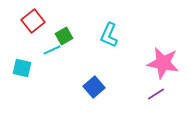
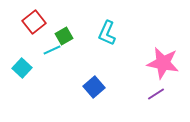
red square: moved 1 px right, 1 px down
cyan L-shape: moved 2 px left, 2 px up
cyan square: rotated 30 degrees clockwise
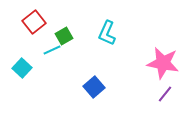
purple line: moved 9 px right; rotated 18 degrees counterclockwise
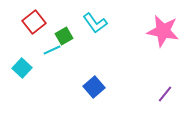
cyan L-shape: moved 12 px left, 10 px up; rotated 60 degrees counterclockwise
pink star: moved 32 px up
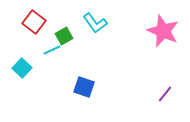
red square: rotated 15 degrees counterclockwise
pink star: rotated 12 degrees clockwise
blue square: moved 10 px left; rotated 30 degrees counterclockwise
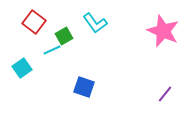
cyan square: rotated 12 degrees clockwise
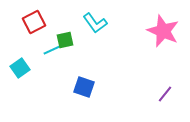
red square: rotated 25 degrees clockwise
green square: moved 1 px right, 4 px down; rotated 18 degrees clockwise
cyan square: moved 2 px left
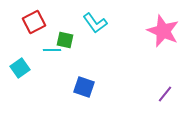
green square: rotated 24 degrees clockwise
cyan line: rotated 24 degrees clockwise
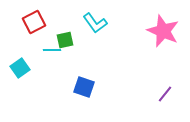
green square: rotated 24 degrees counterclockwise
